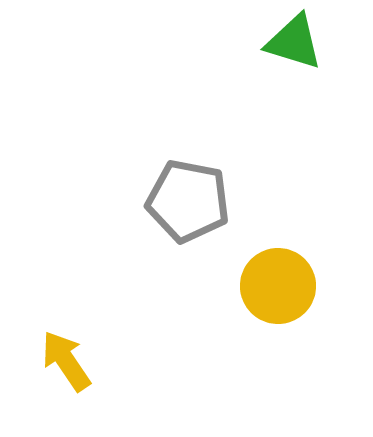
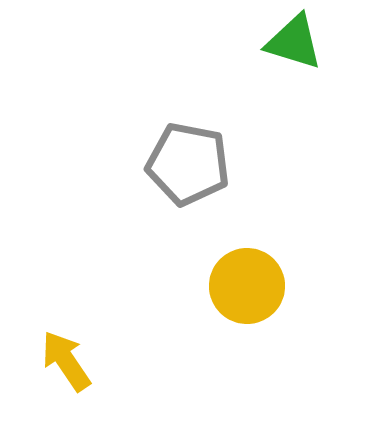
gray pentagon: moved 37 px up
yellow circle: moved 31 px left
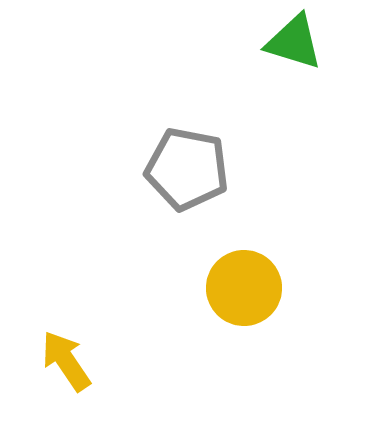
gray pentagon: moved 1 px left, 5 px down
yellow circle: moved 3 px left, 2 px down
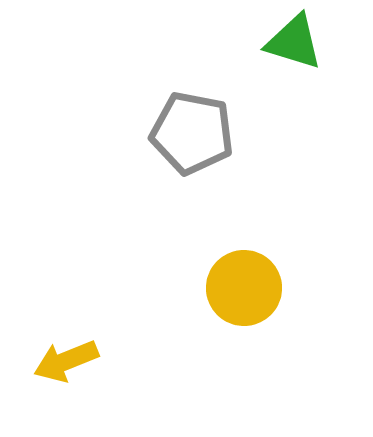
gray pentagon: moved 5 px right, 36 px up
yellow arrow: rotated 78 degrees counterclockwise
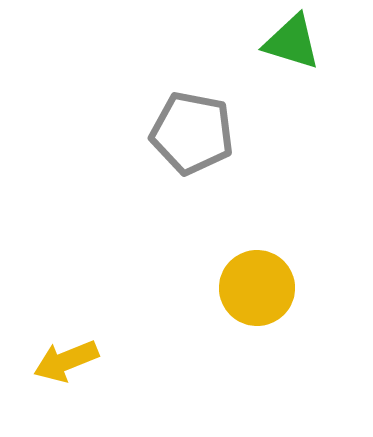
green triangle: moved 2 px left
yellow circle: moved 13 px right
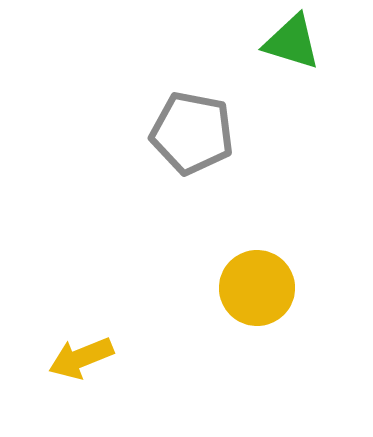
yellow arrow: moved 15 px right, 3 px up
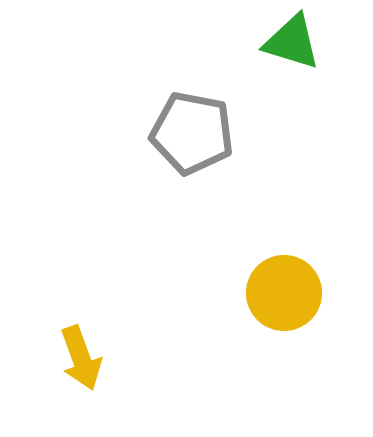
yellow circle: moved 27 px right, 5 px down
yellow arrow: rotated 88 degrees counterclockwise
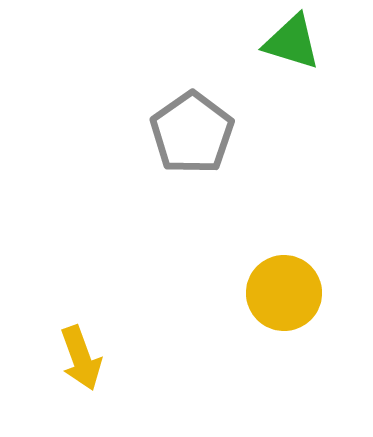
gray pentagon: rotated 26 degrees clockwise
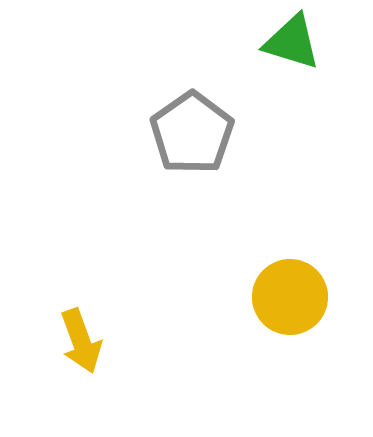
yellow circle: moved 6 px right, 4 px down
yellow arrow: moved 17 px up
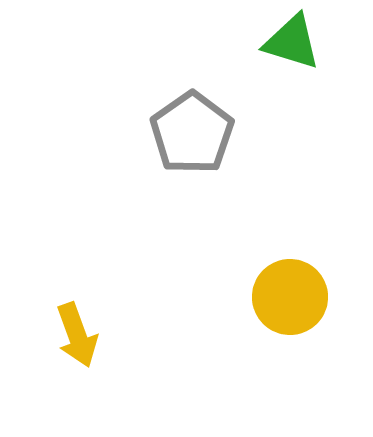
yellow arrow: moved 4 px left, 6 px up
